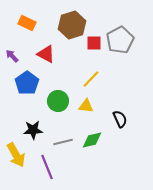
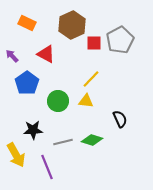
brown hexagon: rotated 8 degrees counterclockwise
yellow triangle: moved 5 px up
green diamond: rotated 30 degrees clockwise
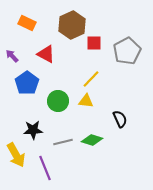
gray pentagon: moved 7 px right, 11 px down
purple line: moved 2 px left, 1 px down
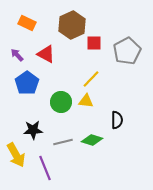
purple arrow: moved 5 px right, 1 px up
green circle: moved 3 px right, 1 px down
black semicircle: moved 3 px left, 1 px down; rotated 24 degrees clockwise
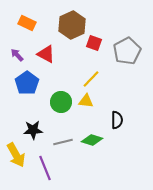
red square: rotated 21 degrees clockwise
